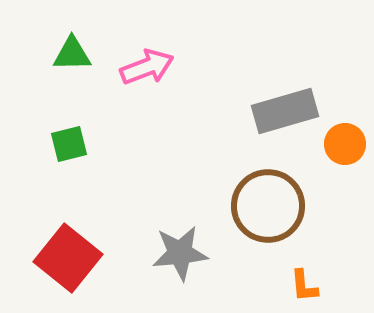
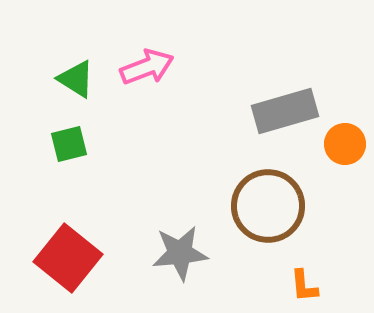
green triangle: moved 4 px right, 25 px down; rotated 33 degrees clockwise
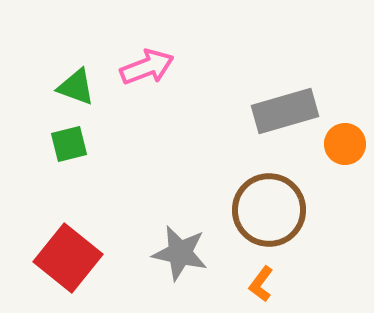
green triangle: moved 8 px down; rotated 12 degrees counterclockwise
brown circle: moved 1 px right, 4 px down
gray star: rotated 18 degrees clockwise
orange L-shape: moved 43 px left, 2 px up; rotated 42 degrees clockwise
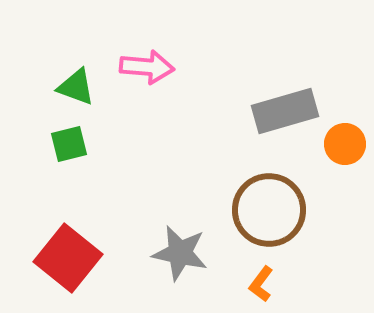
pink arrow: rotated 26 degrees clockwise
